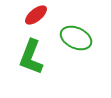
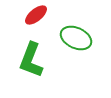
green L-shape: moved 3 px down
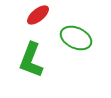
red ellipse: moved 2 px right
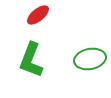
green ellipse: moved 14 px right, 21 px down; rotated 36 degrees counterclockwise
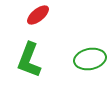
green L-shape: moved 2 px left
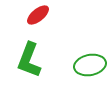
green ellipse: moved 6 px down
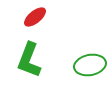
red ellipse: moved 3 px left, 2 px down
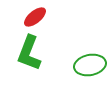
green L-shape: moved 7 px up
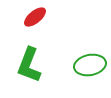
green L-shape: moved 12 px down
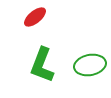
green L-shape: moved 13 px right
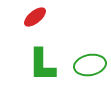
green L-shape: rotated 21 degrees counterclockwise
